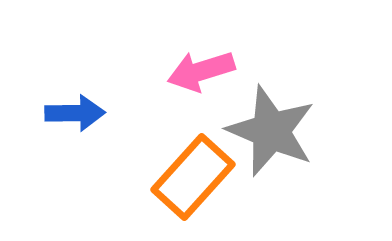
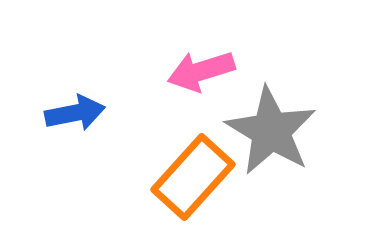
blue arrow: rotated 10 degrees counterclockwise
gray star: rotated 8 degrees clockwise
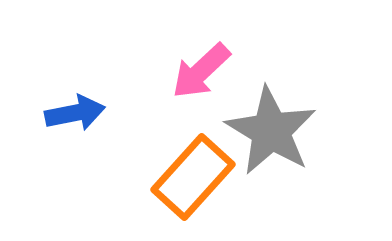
pink arrow: rotated 26 degrees counterclockwise
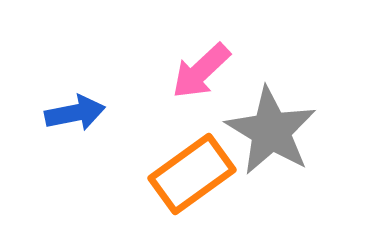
orange rectangle: moved 1 px left, 3 px up; rotated 12 degrees clockwise
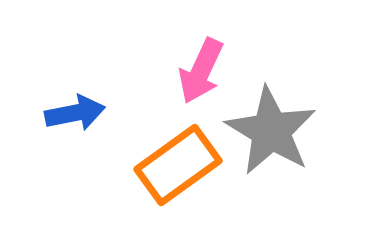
pink arrow: rotated 22 degrees counterclockwise
orange rectangle: moved 14 px left, 9 px up
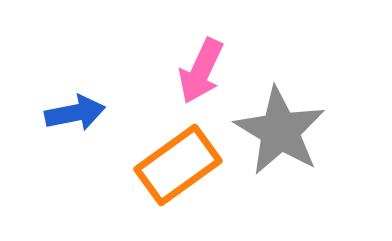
gray star: moved 9 px right
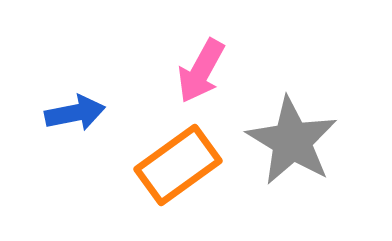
pink arrow: rotated 4 degrees clockwise
gray star: moved 12 px right, 10 px down
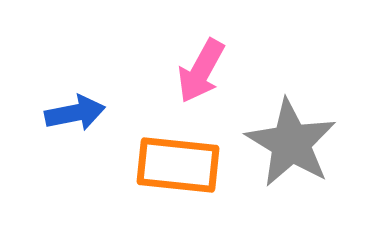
gray star: moved 1 px left, 2 px down
orange rectangle: rotated 42 degrees clockwise
